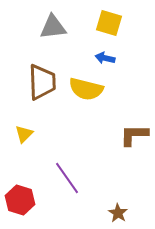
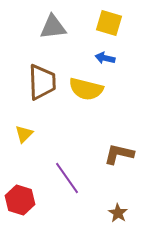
brown L-shape: moved 15 px left, 19 px down; rotated 12 degrees clockwise
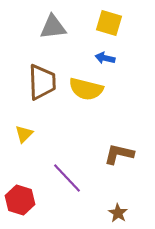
purple line: rotated 8 degrees counterclockwise
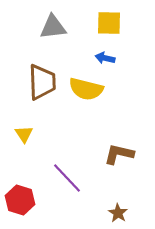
yellow square: rotated 16 degrees counterclockwise
yellow triangle: rotated 18 degrees counterclockwise
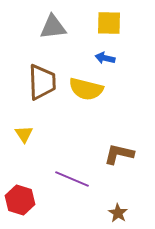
purple line: moved 5 px right, 1 px down; rotated 24 degrees counterclockwise
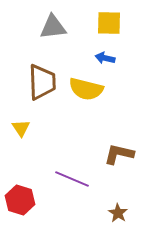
yellow triangle: moved 3 px left, 6 px up
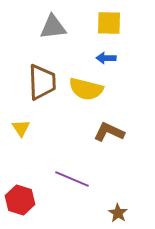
blue arrow: moved 1 px right; rotated 12 degrees counterclockwise
brown L-shape: moved 10 px left, 22 px up; rotated 12 degrees clockwise
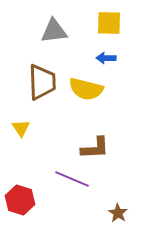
gray triangle: moved 1 px right, 4 px down
brown L-shape: moved 14 px left, 16 px down; rotated 152 degrees clockwise
